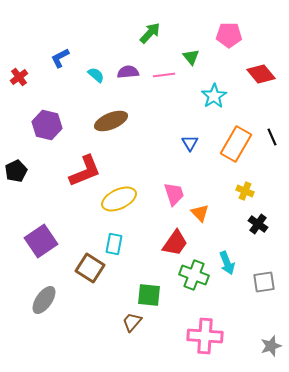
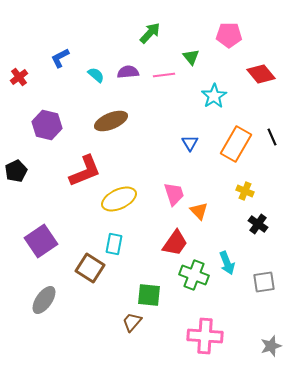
orange triangle: moved 1 px left, 2 px up
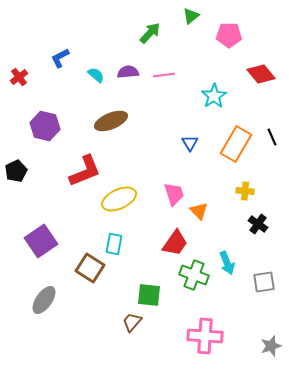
green triangle: moved 41 px up; rotated 30 degrees clockwise
purple hexagon: moved 2 px left, 1 px down
yellow cross: rotated 18 degrees counterclockwise
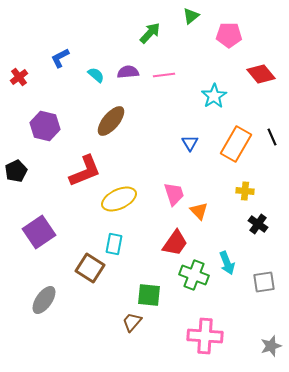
brown ellipse: rotated 28 degrees counterclockwise
purple square: moved 2 px left, 9 px up
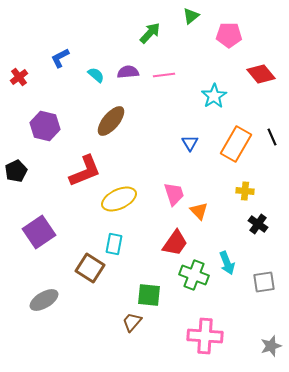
gray ellipse: rotated 24 degrees clockwise
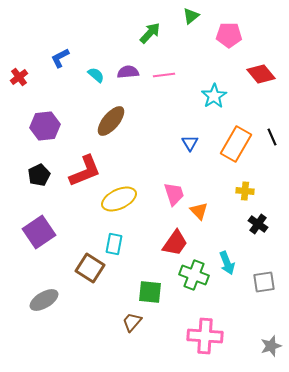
purple hexagon: rotated 20 degrees counterclockwise
black pentagon: moved 23 px right, 4 px down
green square: moved 1 px right, 3 px up
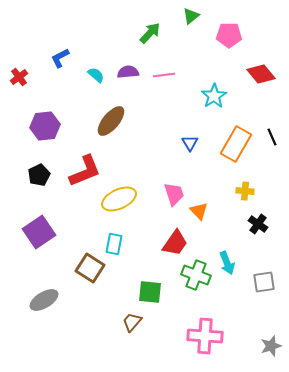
green cross: moved 2 px right
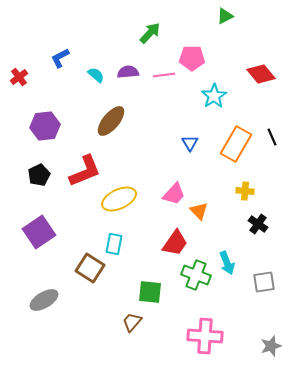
green triangle: moved 34 px right; rotated 12 degrees clockwise
pink pentagon: moved 37 px left, 23 px down
pink trapezoid: rotated 60 degrees clockwise
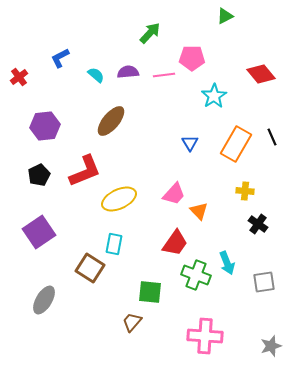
gray ellipse: rotated 28 degrees counterclockwise
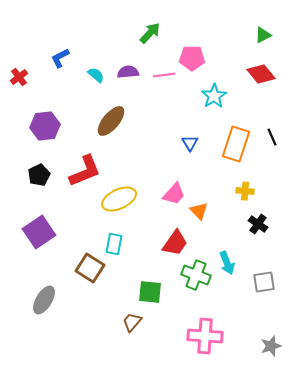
green triangle: moved 38 px right, 19 px down
orange rectangle: rotated 12 degrees counterclockwise
